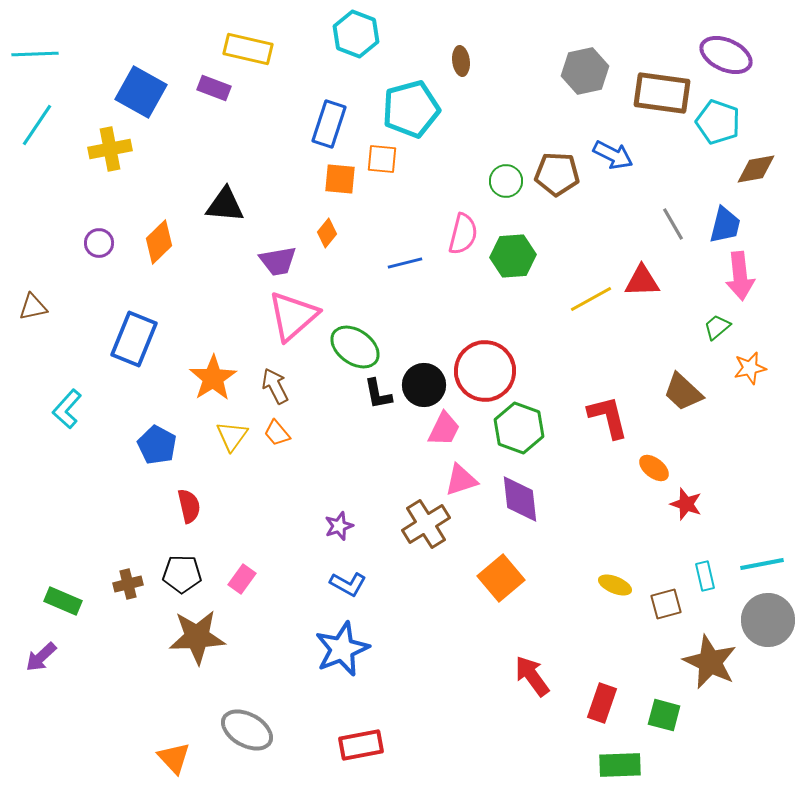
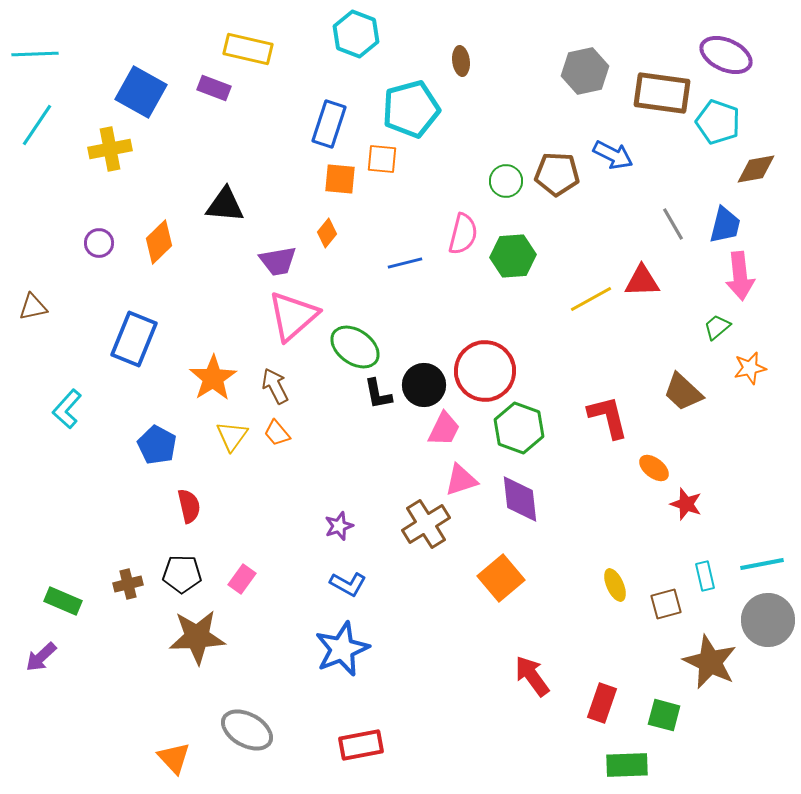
yellow ellipse at (615, 585): rotated 44 degrees clockwise
green rectangle at (620, 765): moved 7 px right
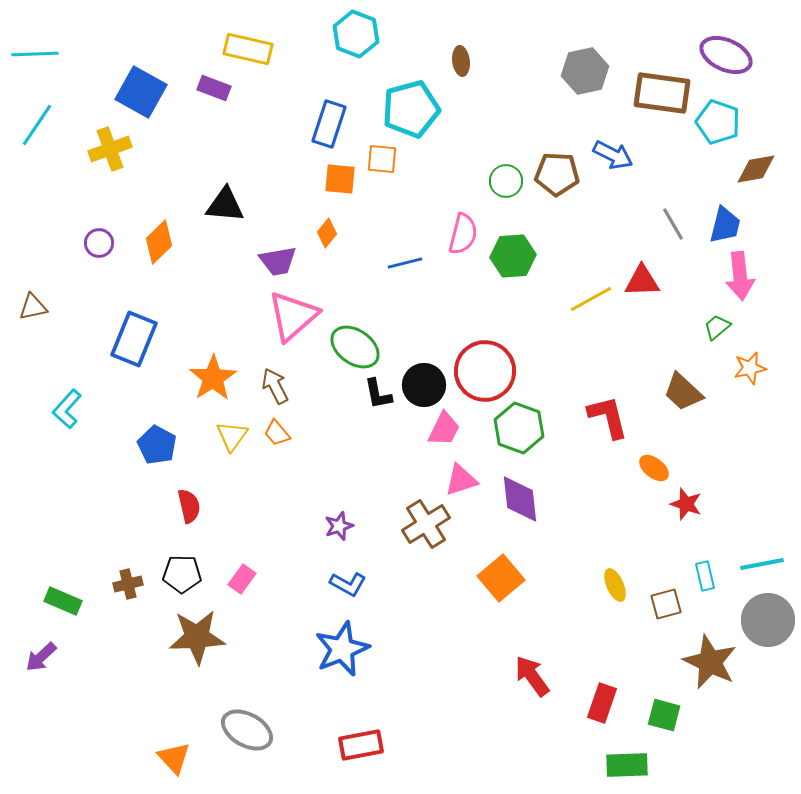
yellow cross at (110, 149): rotated 9 degrees counterclockwise
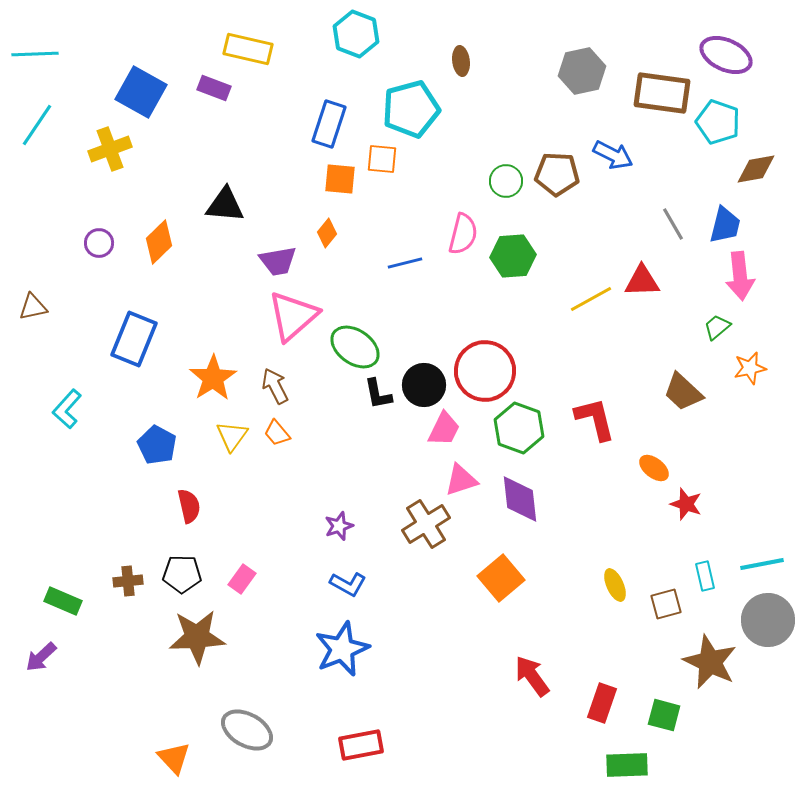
gray hexagon at (585, 71): moved 3 px left
red L-shape at (608, 417): moved 13 px left, 2 px down
brown cross at (128, 584): moved 3 px up; rotated 8 degrees clockwise
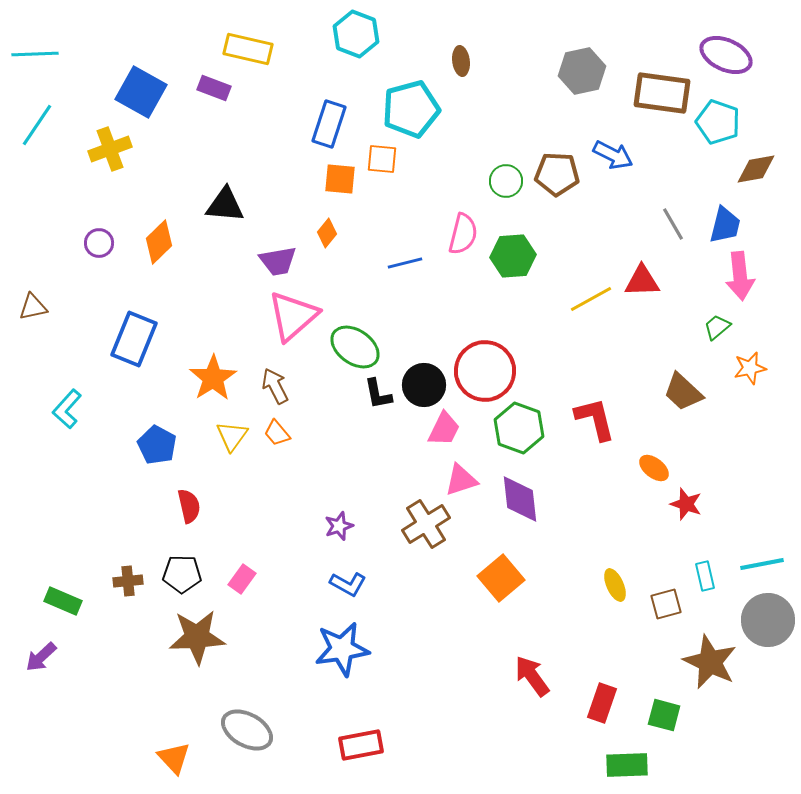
blue star at (342, 649): rotated 14 degrees clockwise
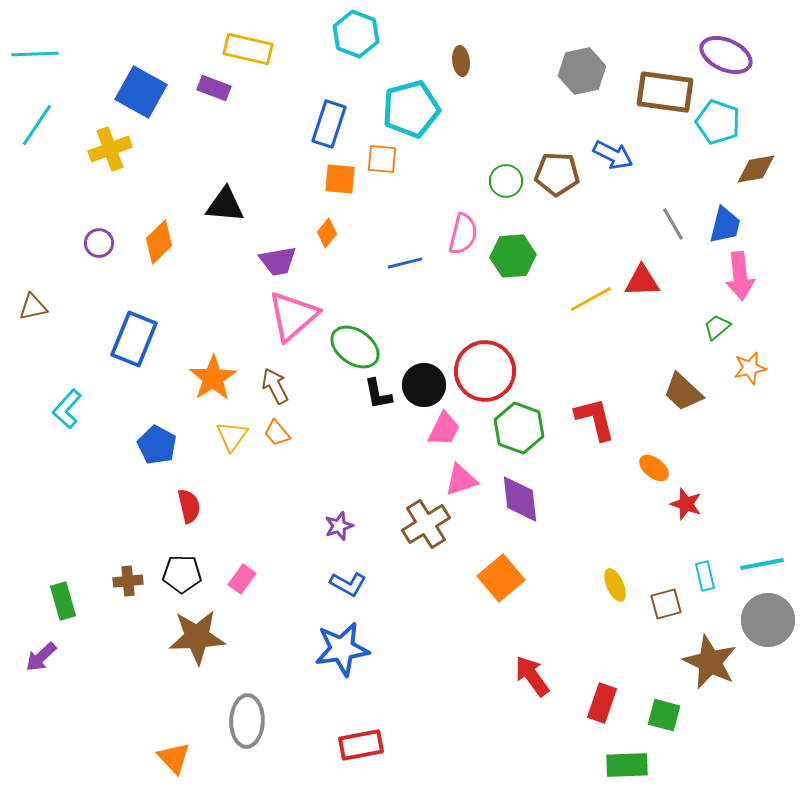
brown rectangle at (662, 93): moved 3 px right, 1 px up
green rectangle at (63, 601): rotated 51 degrees clockwise
gray ellipse at (247, 730): moved 9 px up; rotated 63 degrees clockwise
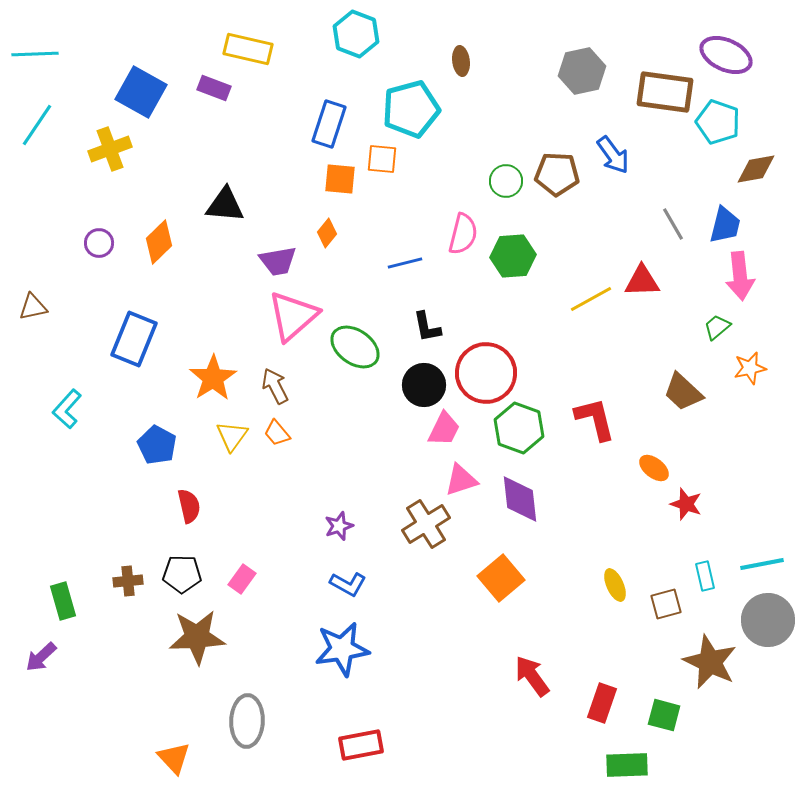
blue arrow at (613, 155): rotated 27 degrees clockwise
red circle at (485, 371): moved 1 px right, 2 px down
black L-shape at (378, 394): moved 49 px right, 67 px up
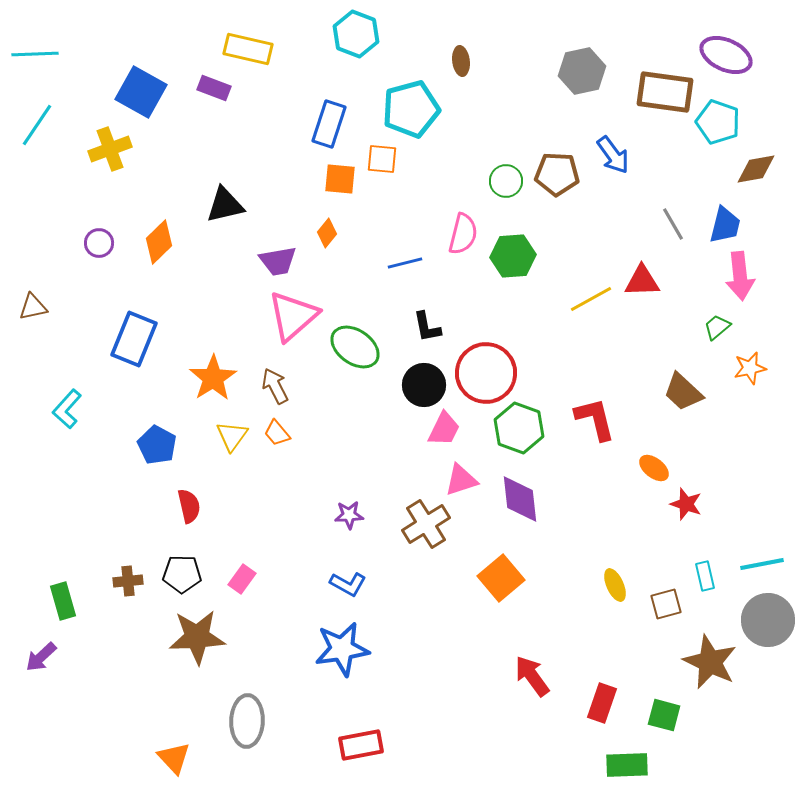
black triangle at (225, 205): rotated 18 degrees counterclockwise
purple star at (339, 526): moved 10 px right, 11 px up; rotated 16 degrees clockwise
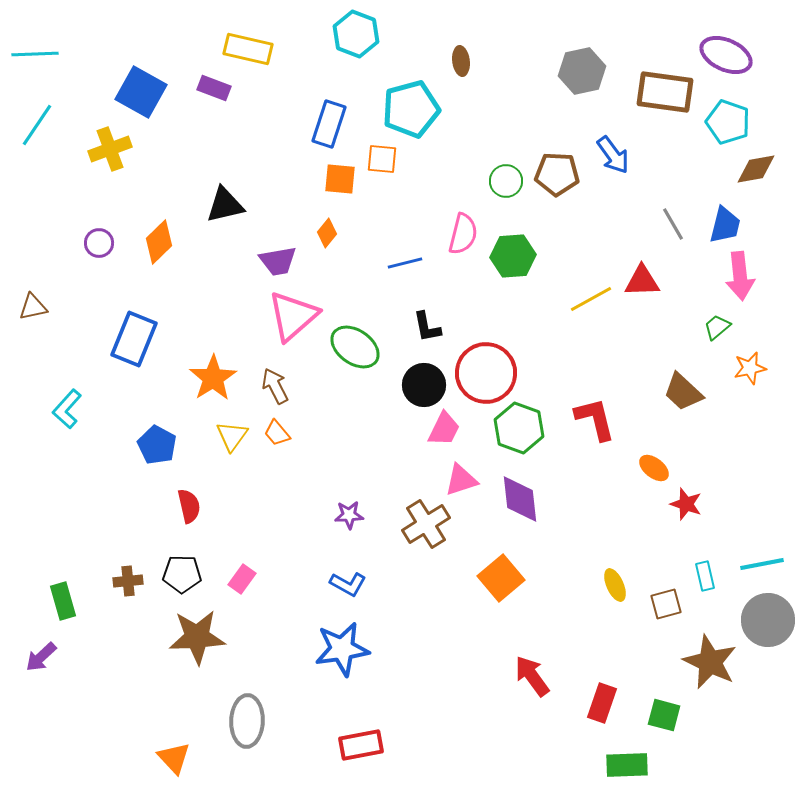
cyan pentagon at (718, 122): moved 10 px right
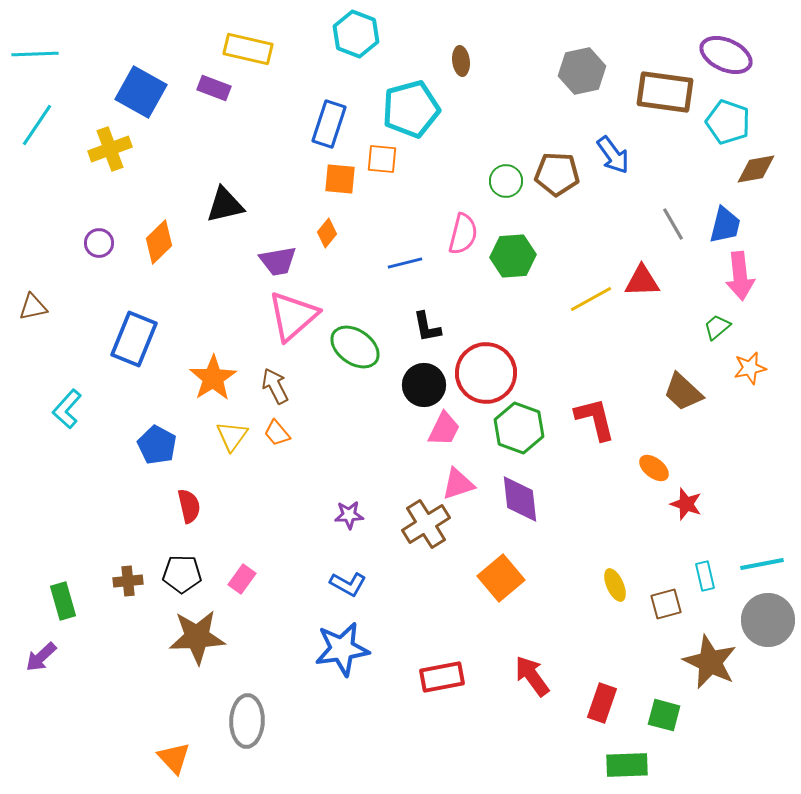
pink triangle at (461, 480): moved 3 px left, 4 px down
red rectangle at (361, 745): moved 81 px right, 68 px up
